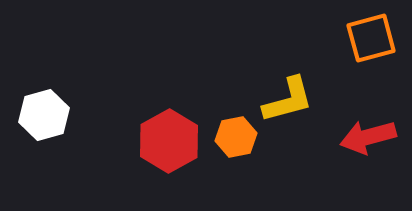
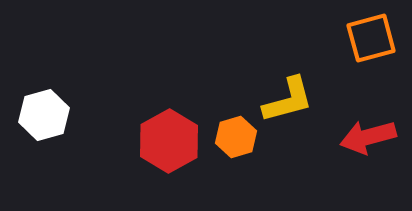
orange hexagon: rotated 6 degrees counterclockwise
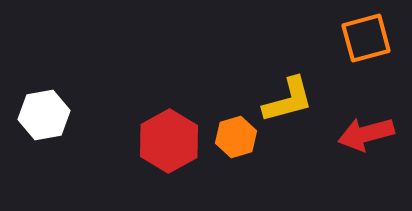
orange square: moved 5 px left
white hexagon: rotated 6 degrees clockwise
red arrow: moved 2 px left, 3 px up
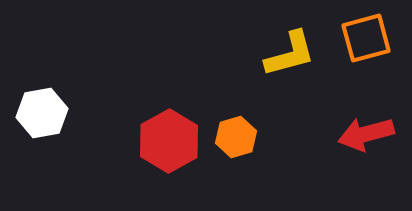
yellow L-shape: moved 2 px right, 46 px up
white hexagon: moved 2 px left, 2 px up
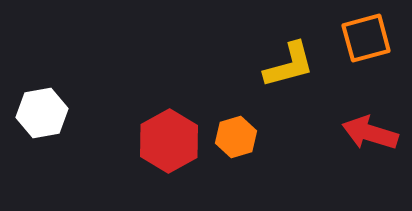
yellow L-shape: moved 1 px left, 11 px down
red arrow: moved 4 px right, 1 px up; rotated 32 degrees clockwise
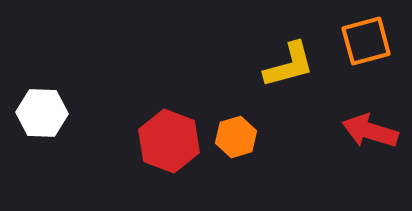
orange square: moved 3 px down
white hexagon: rotated 12 degrees clockwise
red arrow: moved 2 px up
red hexagon: rotated 10 degrees counterclockwise
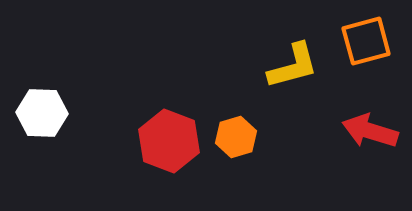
yellow L-shape: moved 4 px right, 1 px down
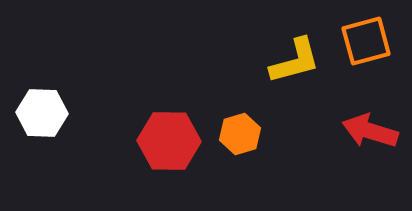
yellow L-shape: moved 2 px right, 5 px up
orange hexagon: moved 4 px right, 3 px up
red hexagon: rotated 20 degrees counterclockwise
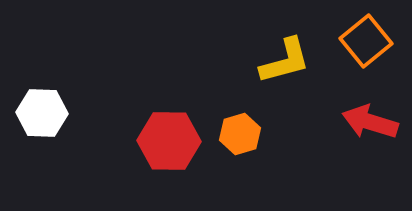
orange square: rotated 24 degrees counterclockwise
yellow L-shape: moved 10 px left
red arrow: moved 9 px up
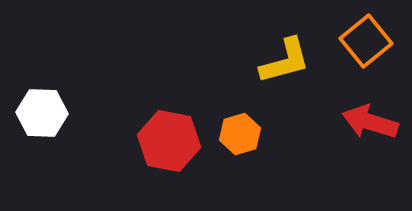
red hexagon: rotated 10 degrees clockwise
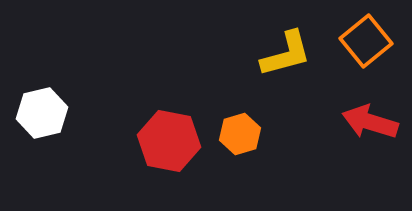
yellow L-shape: moved 1 px right, 7 px up
white hexagon: rotated 15 degrees counterclockwise
